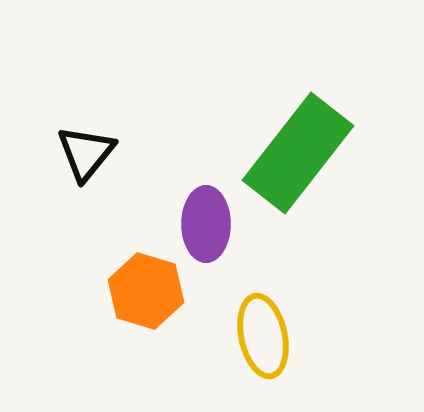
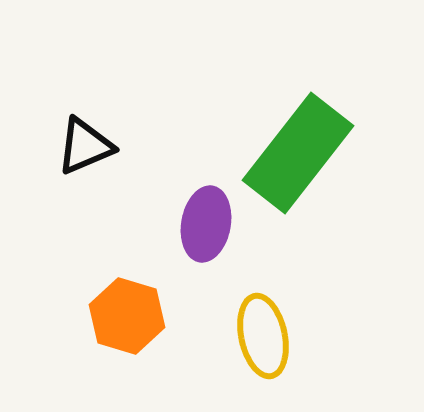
black triangle: moved 1 px left, 7 px up; rotated 28 degrees clockwise
purple ellipse: rotated 10 degrees clockwise
orange hexagon: moved 19 px left, 25 px down
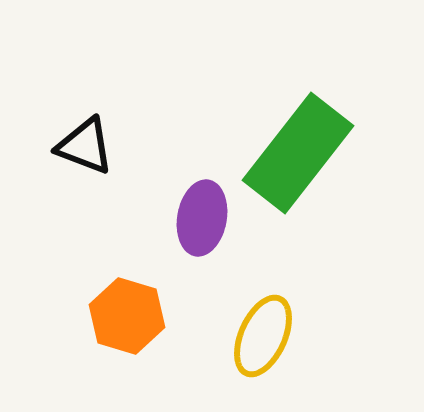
black triangle: rotated 44 degrees clockwise
purple ellipse: moved 4 px left, 6 px up
yellow ellipse: rotated 36 degrees clockwise
